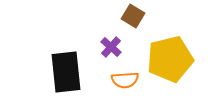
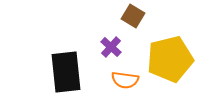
orange semicircle: rotated 12 degrees clockwise
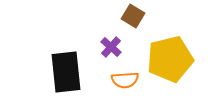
orange semicircle: rotated 12 degrees counterclockwise
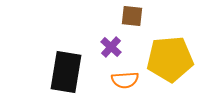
brown square: moved 1 px left; rotated 25 degrees counterclockwise
yellow pentagon: rotated 9 degrees clockwise
black rectangle: rotated 15 degrees clockwise
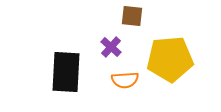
black rectangle: rotated 6 degrees counterclockwise
